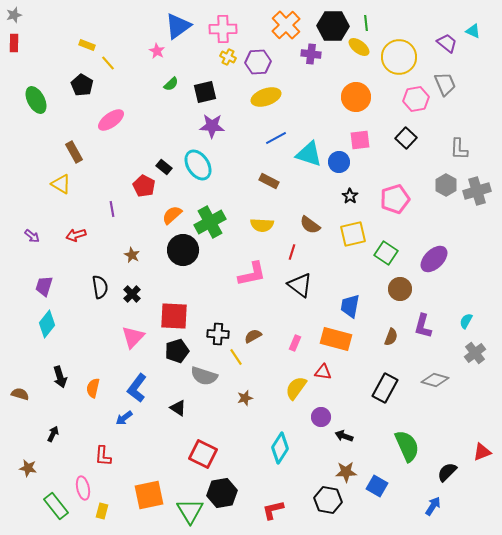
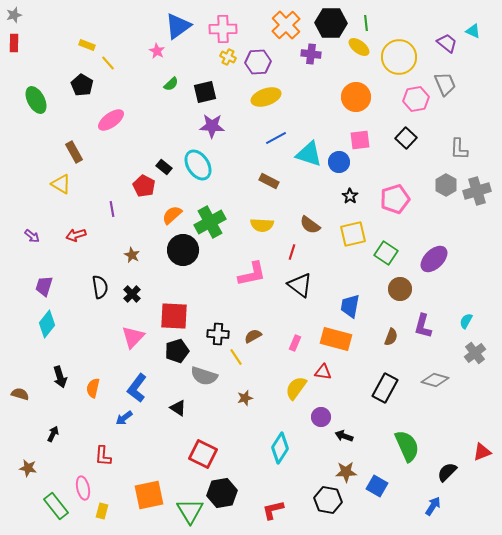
black hexagon at (333, 26): moved 2 px left, 3 px up
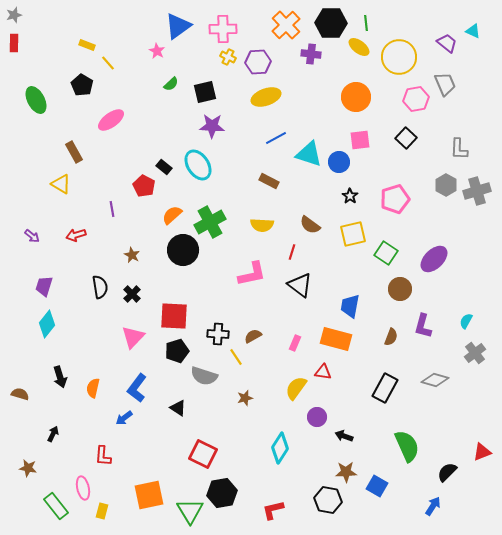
purple circle at (321, 417): moved 4 px left
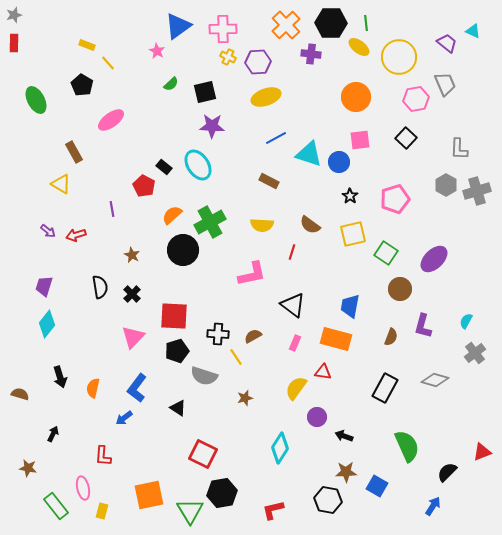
purple arrow at (32, 236): moved 16 px right, 5 px up
black triangle at (300, 285): moved 7 px left, 20 px down
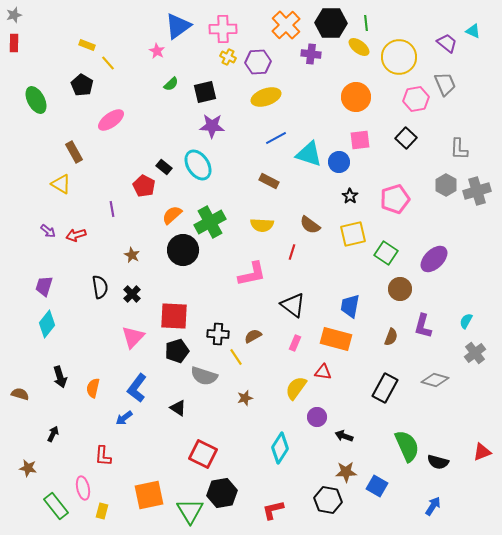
black semicircle at (447, 472): moved 9 px left, 10 px up; rotated 120 degrees counterclockwise
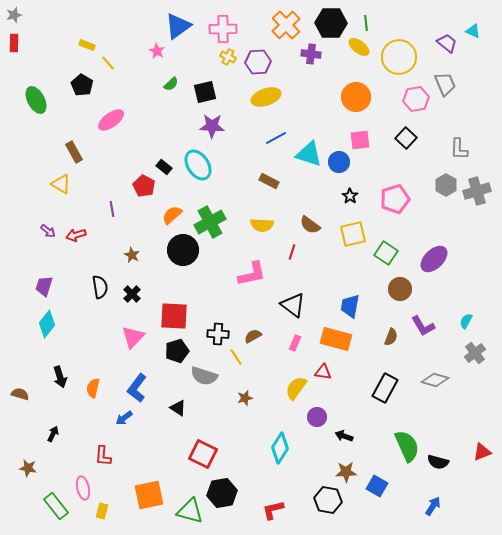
purple L-shape at (423, 326): rotated 45 degrees counterclockwise
green triangle at (190, 511): rotated 44 degrees counterclockwise
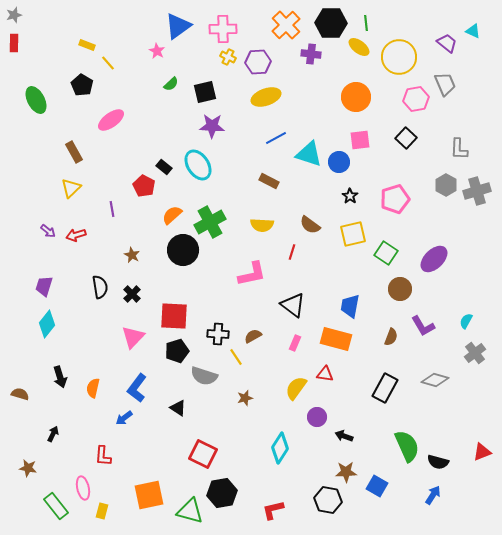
yellow triangle at (61, 184): moved 10 px right, 4 px down; rotated 45 degrees clockwise
red triangle at (323, 372): moved 2 px right, 2 px down
blue arrow at (433, 506): moved 11 px up
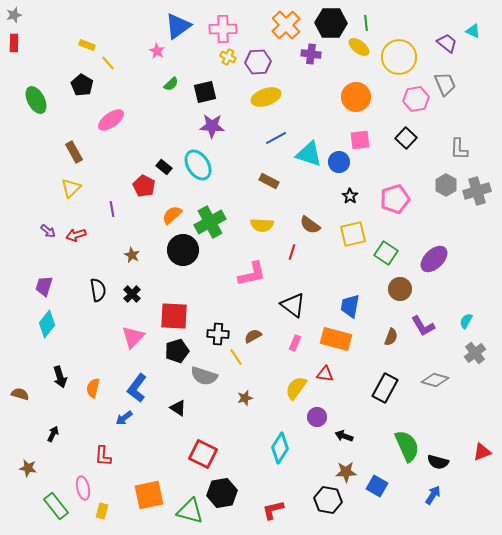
black semicircle at (100, 287): moved 2 px left, 3 px down
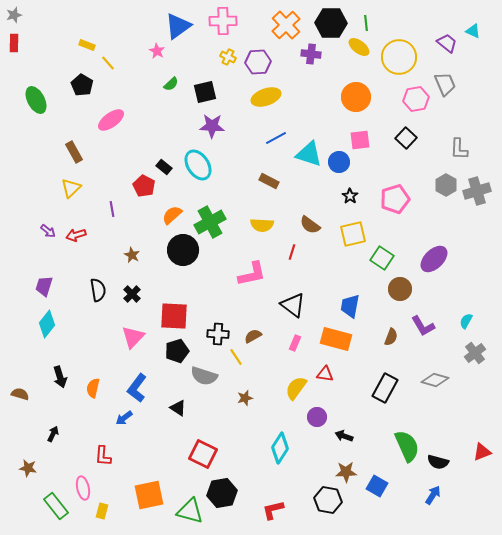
pink cross at (223, 29): moved 8 px up
green square at (386, 253): moved 4 px left, 5 px down
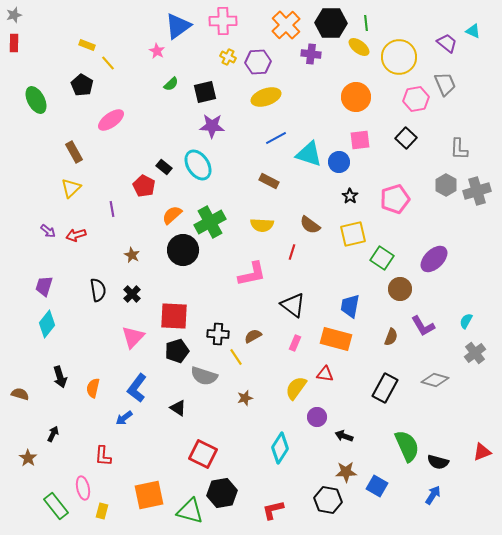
brown star at (28, 468): moved 10 px up; rotated 24 degrees clockwise
